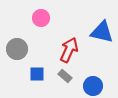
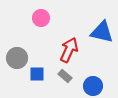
gray circle: moved 9 px down
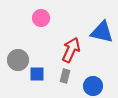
red arrow: moved 2 px right
gray circle: moved 1 px right, 2 px down
gray rectangle: rotated 64 degrees clockwise
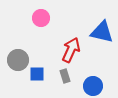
gray rectangle: rotated 32 degrees counterclockwise
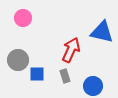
pink circle: moved 18 px left
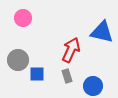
gray rectangle: moved 2 px right
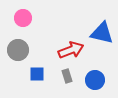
blue triangle: moved 1 px down
red arrow: rotated 45 degrees clockwise
gray circle: moved 10 px up
blue circle: moved 2 px right, 6 px up
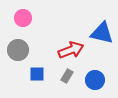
gray rectangle: rotated 48 degrees clockwise
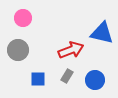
blue square: moved 1 px right, 5 px down
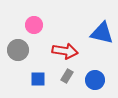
pink circle: moved 11 px right, 7 px down
red arrow: moved 6 px left, 1 px down; rotated 30 degrees clockwise
